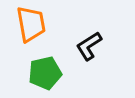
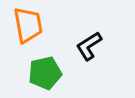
orange trapezoid: moved 3 px left, 1 px down
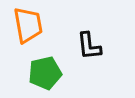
black L-shape: rotated 64 degrees counterclockwise
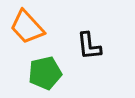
orange trapezoid: moved 1 px left, 2 px down; rotated 147 degrees clockwise
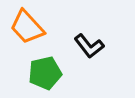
black L-shape: rotated 32 degrees counterclockwise
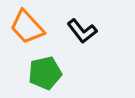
black L-shape: moved 7 px left, 15 px up
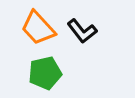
orange trapezoid: moved 11 px right, 1 px down
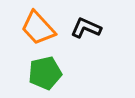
black L-shape: moved 4 px right, 3 px up; rotated 152 degrees clockwise
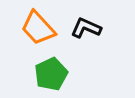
green pentagon: moved 6 px right, 1 px down; rotated 12 degrees counterclockwise
